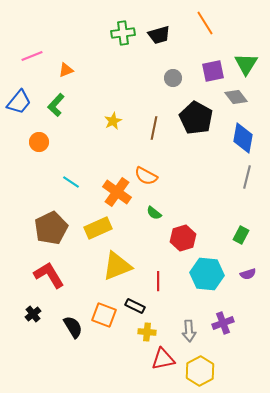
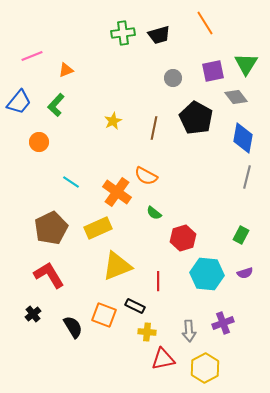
purple semicircle: moved 3 px left, 1 px up
yellow hexagon: moved 5 px right, 3 px up
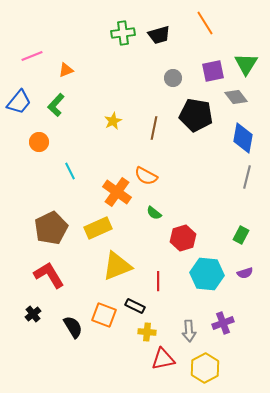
black pentagon: moved 3 px up; rotated 20 degrees counterclockwise
cyan line: moved 1 px left, 11 px up; rotated 30 degrees clockwise
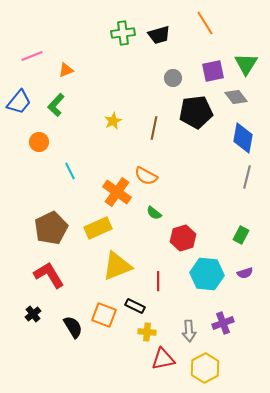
black pentagon: moved 3 px up; rotated 16 degrees counterclockwise
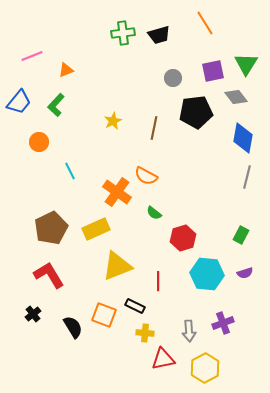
yellow rectangle: moved 2 px left, 1 px down
yellow cross: moved 2 px left, 1 px down
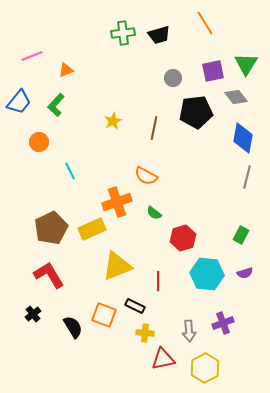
orange cross: moved 10 px down; rotated 36 degrees clockwise
yellow rectangle: moved 4 px left
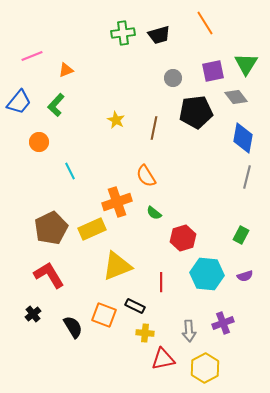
yellow star: moved 3 px right, 1 px up; rotated 18 degrees counterclockwise
orange semicircle: rotated 30 degrees clockwise
purple semicircle: moved 3 px down
red line: moved 3 px right, 1 px down
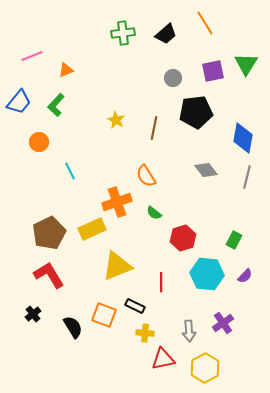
black trapezoid: moved 7 px right, 1 px up; rotated 25 degrees counterclockwise
gray diamond: moved 30 px left, 73 px down
brown pentagon: moved 2 px left, 5 px down
green rectangle: moved 7 px left, 5 px down
purple semicircle: rotated 28 degrees counterclockwise
purple cross: rotated 15 degrees counterclockwise
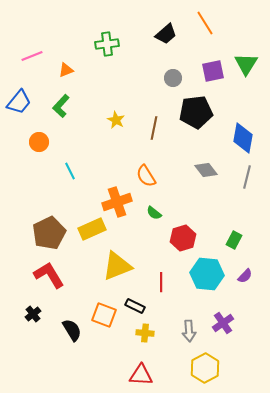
green cross: moved 16 px left, 11 px down
green L-shape: moved 5 px right, 1 px down
black semicircle: moved 1 px left, 3 px down
red triangle: moved 22 px left, 16 px down; rotated 15 degrees clockwise
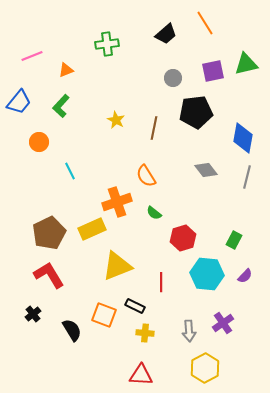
green triangle: rotated 45 degrees clockwise
